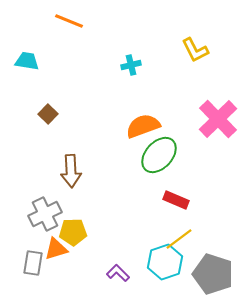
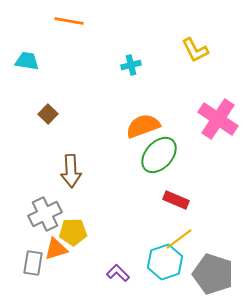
orange line: rotated 12 degrees counterclockwise
pink cross: rotated 12 degrees counterclockwise
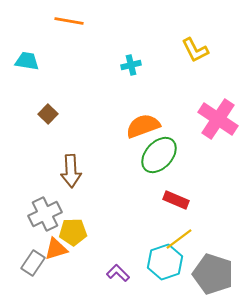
gray rectangle: rotated 25 degrees clockwise
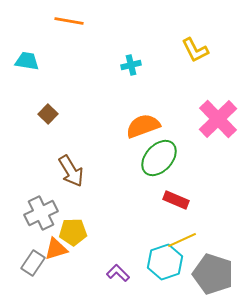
pink cross: rotated 12 degrees clockwise
green ellipse: moved 3 px down
brown arrow: rotated 28 degrees counterclockwise
gray cross: moved 4 px left, 1 px up
yellow line: moved 3 px right, 1 px down; rotated 12 degrees clockwise
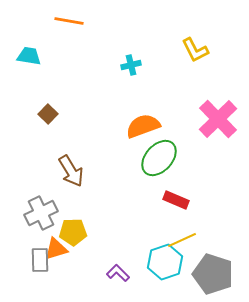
cyan trapezoid: moved 2 px right, 5 px up
gray rectangle: moved 7 px right, 3 px up; rotated 35 degrees counterclockwise
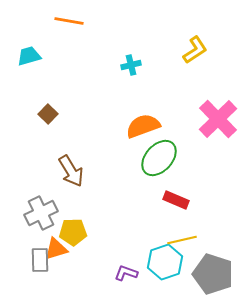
yellow L-shape: rotated 96 degrees counterclockwise
cyan trapezoid: rotated 25 degrees counterclockwise
yellow line: rotated 12 degrees clockwise
purple L-shape: moved 8 px right; rotated 25 degrees counterclockwise
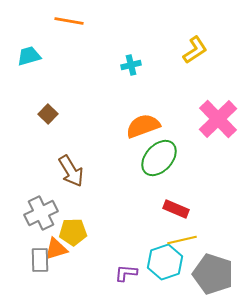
red rectangle: moved 9 px down
purple L-shape: rotated 15 degrees counterclockwise
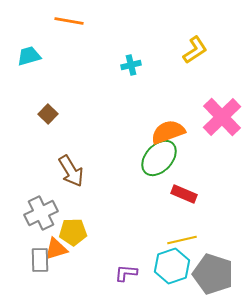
pink cross: moved 4 px right, 2 px up
orange semicircle: moved 25 px right, 6 px down
red rectangle: moved 8 px right, 15 px up
cyan hexagon: moved 7 px right, 4 px down
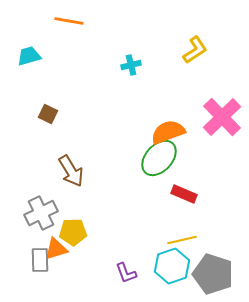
brown square: rotated 18 degrees counterclockwise
purple L-shape: rotated 115 degrees counterclockwise
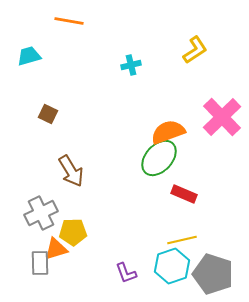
gray rectangle: moved 3 px down
